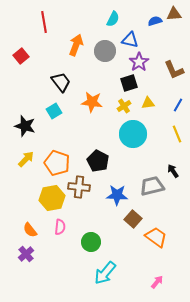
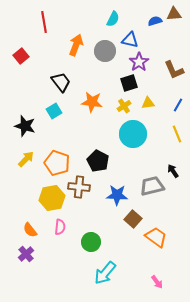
pink arrow: rotated 104 degrees clockwise
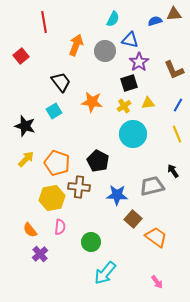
purple cross: moved 14 px right
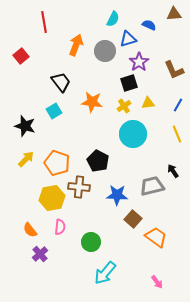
blue semicircle: moved 6 px left, 4 px down; rotated 40 degrees clockwise
blue triangle: moved 2 px left, 1 px up; rotated 30 degrees counterclockwise
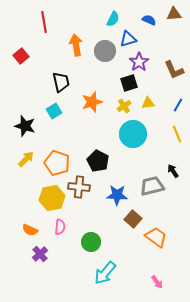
blue semicircle: moved 5 px up
orange arrow: rotated 30 degrees counterclockwise
black trapezoid: rotated 25 degrees clockwise
orange star: rotated 25 degrees counterclockwise
orange semicircle: rotated 28 degrees counterclockwise
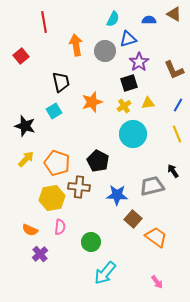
brown triangle: rotated 35 degrees clockwise
blue semicircle: rotated 24 degrees counterclockwise
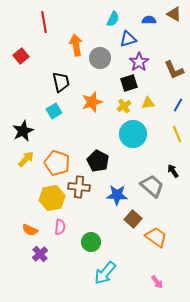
gray circle: moved 5 px left, 7 px down
black star: moved 2 px left, 5 px down; rotated 30 degrees clockwise
gray trapezoid: rotated 55 degrees clockwise
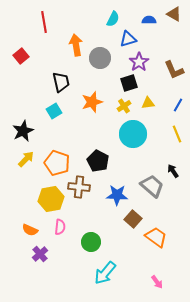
yellow hexagon: moved 1 px left, 1 px down
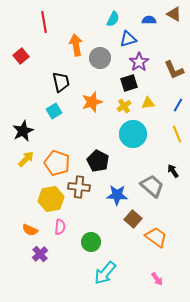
pink arrow: moved 3 px up
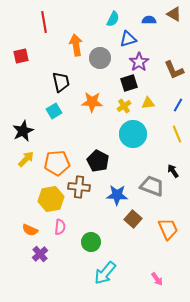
red square: rotated 28 degrees clockwise
orange star: rotated 20 degrees clockwise
orange pentagon: rotated 25 degrees counterclockwise
gray trapezoid: rotated 20 degrees counterclockwise
orange trapezoid: moved 12 px right, 8 px up; rotated 30 degrees clockwise
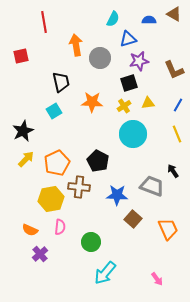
purple star: moved 1 px up; rotated 24 degrees clockwise
orange pentagon: rotated 20 degrees counterclockwise
